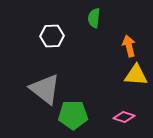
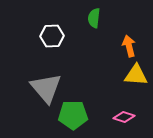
gray triangle: moved 1 px right, 1 px up; rotated 12 degrees clockwise
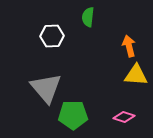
green semicircle: moved 6 px left, 1 px up
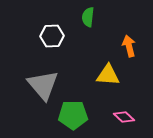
yellow triangle: moved 28 px left
gray triangle: moved 3 px left, 3 px up
pink diamond: rotated 25 degrees clockwise
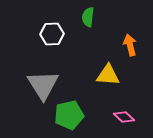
white hexagon: moved 2 px up
orange arrow: moved 1 px right, 1 px up
gray triangle: rotated 8 degrees clockwise
green pentagon: moved 4 px left; rotated 12 degrees counterclockwise
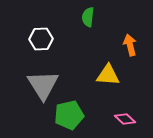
white hexagon: moved 11 px left, 5 px down
pink diamond: moved 1 px right, 2 px down
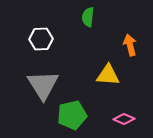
green pentagon: moved 3 px right
pink diamond: moved 1 px left; rotated 20 degrees counterclockwise
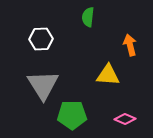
green pentagon: rotated 12 degrees clockwise
pink diamond: moved 1 px right
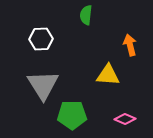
green semicircle: moved 2 px left, 2 px up
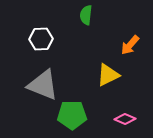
orange arrow: rotated 125 degrees counterclockwise
yellow triangle: rotated 30 degrees counterclockwise
gray triangle: rotated 36 degrees counterclockwise
